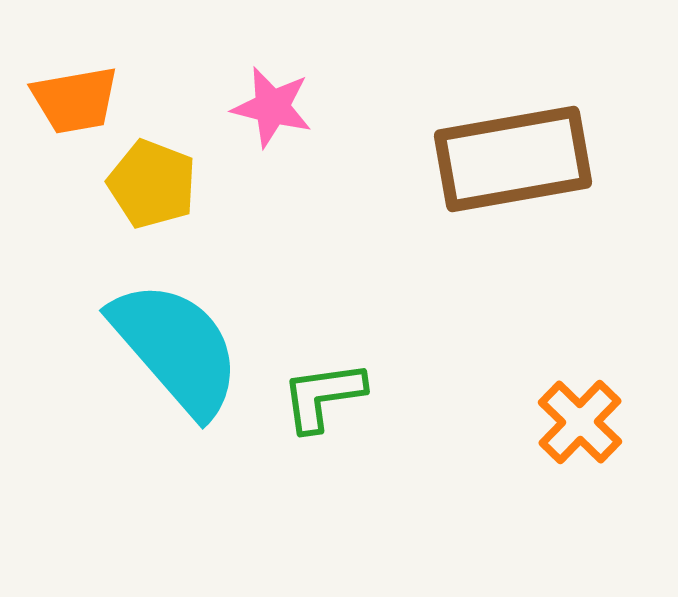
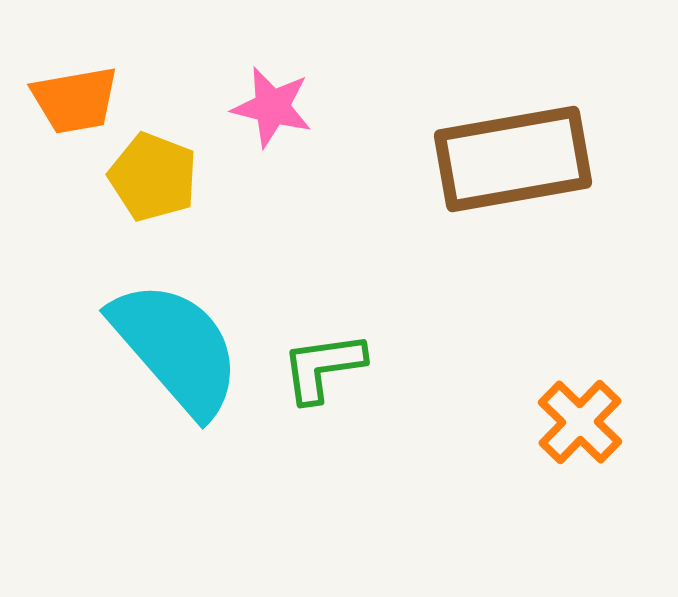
yellow pentagon: moved 1 px right, 7 px up
green L-shape: moved 29 px up
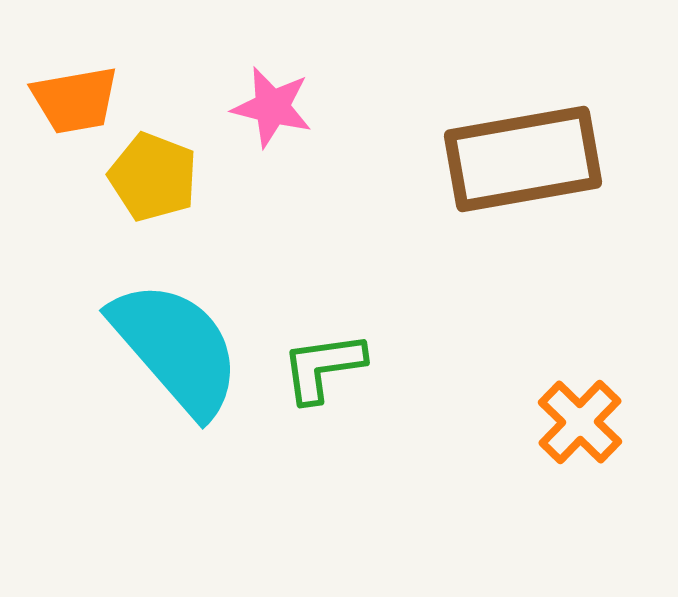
brown rectangle: moved 10 px right
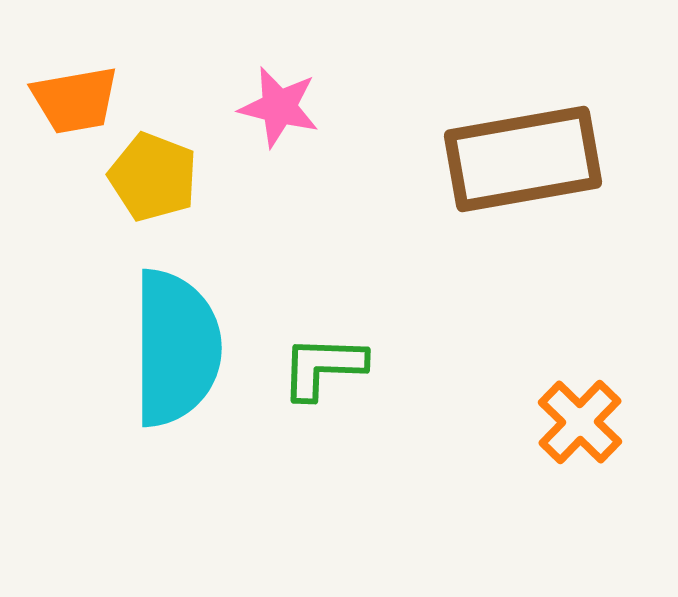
pink star: moved 7 px right
cyan semicircle: rotated 41 degrees clockwise
green L-shape: rotated 10 degrees clockwise
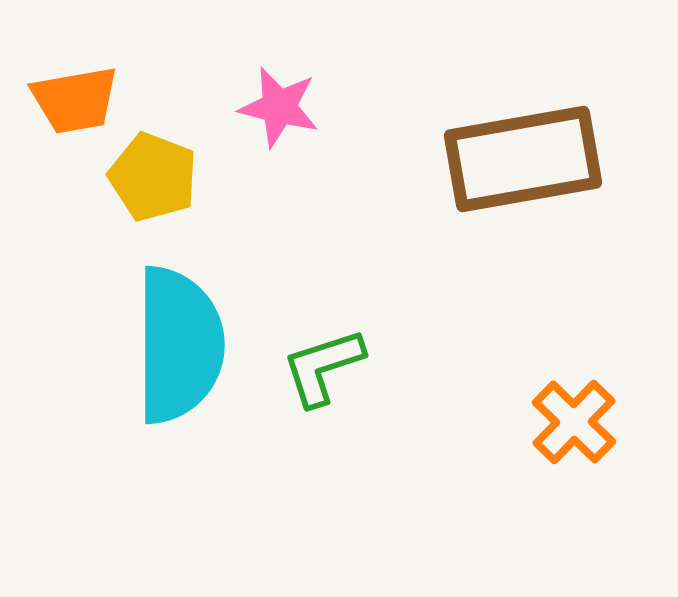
cyan semicircle: moved 3 px right, 3 px up
green L-shape: rotated 20 degrees counterclockwise
orange cross: moved 6 px left
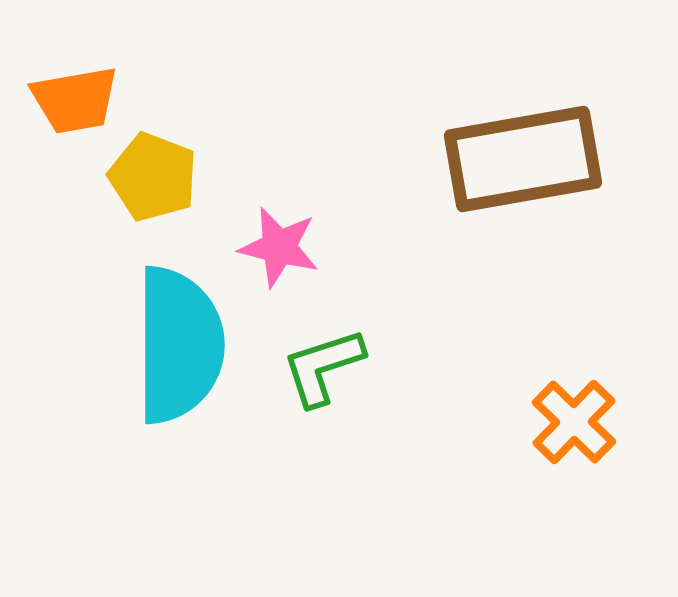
pink star: moved 140 px down
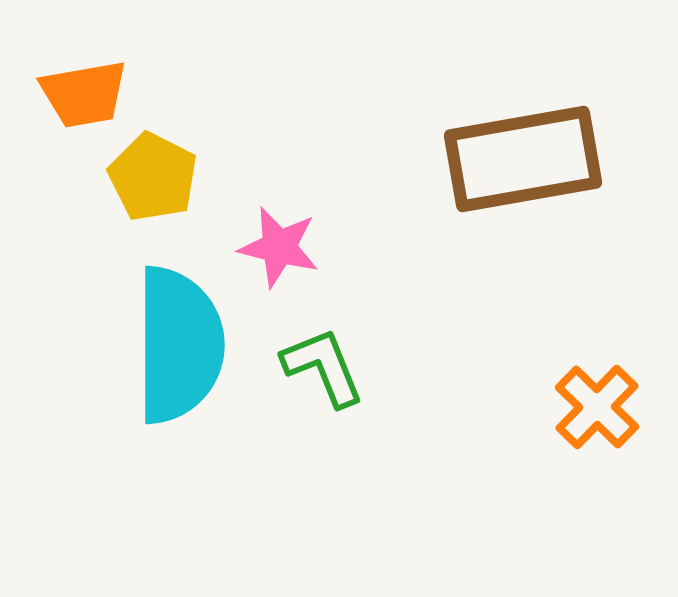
orange trapezoid: moved 9 px right, 6 px up
yellow pentagon: rotated 6 degrees clockwise
green L-shape: rotated 86 degrees clockwise
orange cross: moved 23 px right, 15 px up
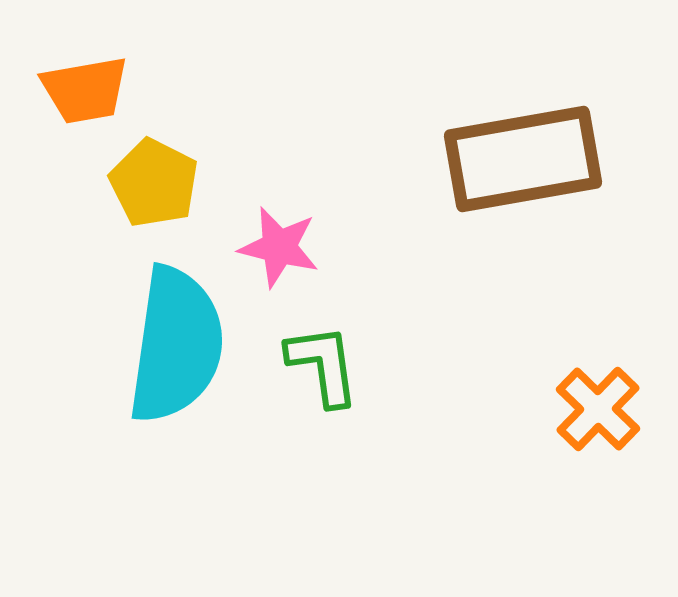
orange trapezoid: moved 1 px right, 4 px up
yellow pentagon: moved 1 px right, 6 px down
cyan semicircle: moved 3 px left; rotated 8 degrees clockwise
green L-shape: moved 2 px up; rotated 14 degrees clockwise
orange cross: moved 1 px right, 2 px down
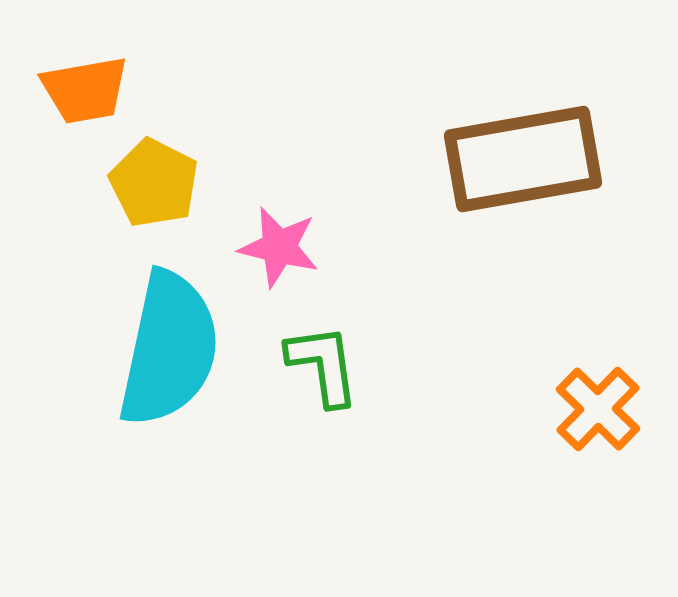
cyan semicircle: moved 7 px left, 4 px down; rotated 4 degrees clockwise
